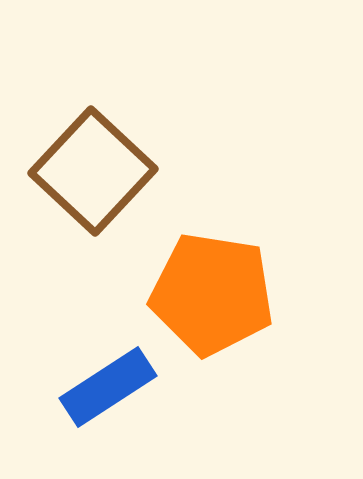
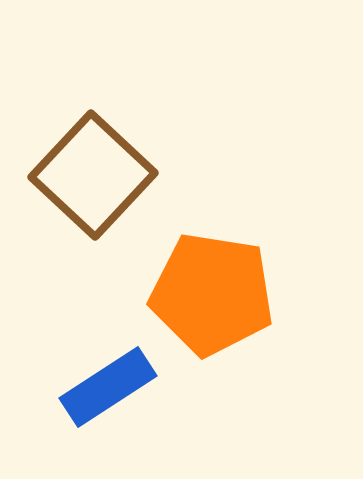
brown square: moved 4 px down
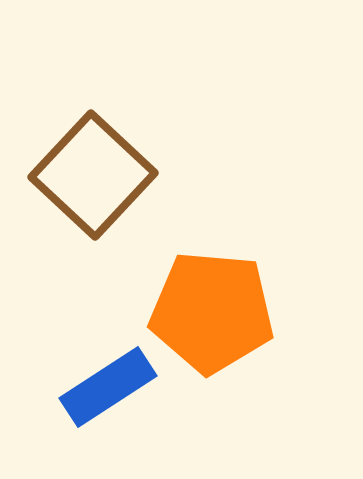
orange pentagon: moved 18 px down; rotated 4 degrees counterclockwise
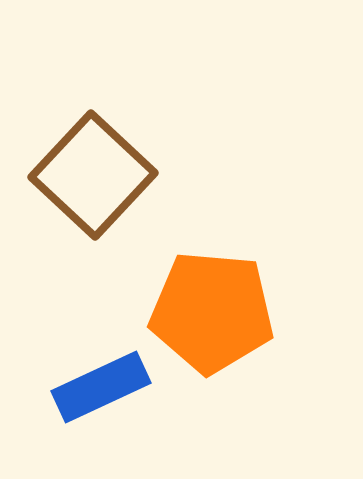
blue rectangle: moved 7 px left; rotated 8 degrees clockwise
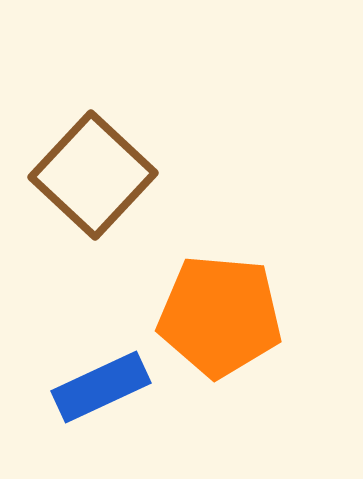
orange pentagon: moved 8 px right, 4 px down
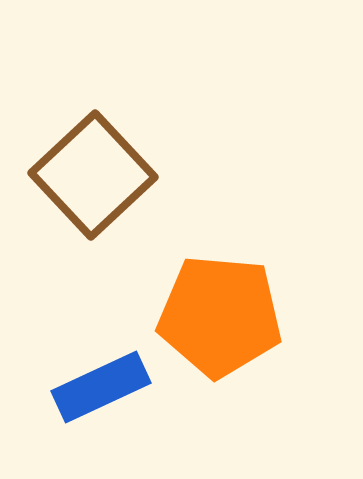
brown square: rotated 4 degrees clockwise
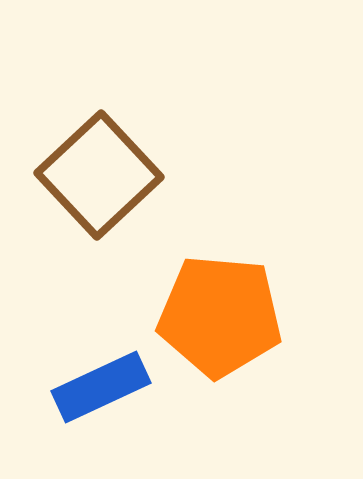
brown square: moved 6 px right
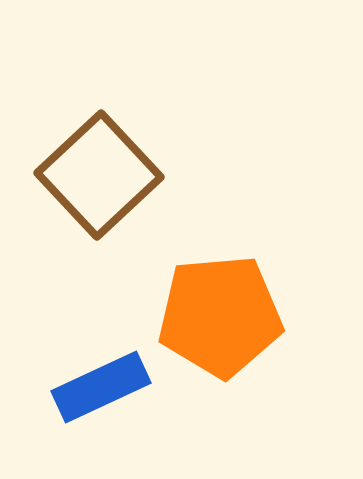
orange pentagon: rotated 10 degrees counterclockwise
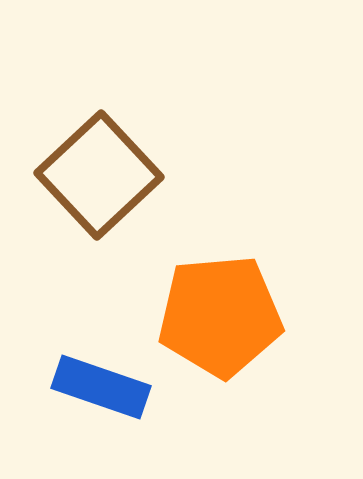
blue rectangle: rotated 44 degrees clockwise
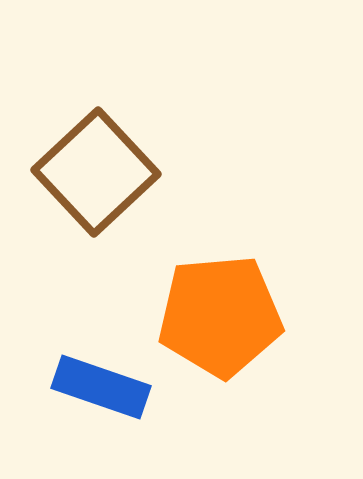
brown square: moved 3 px left, 3 px up
